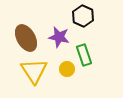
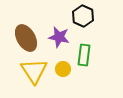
green rectangle: rotated 25 degrees clockwise
yellow circle: moved 4 px left
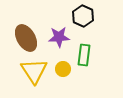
purple star: rotated 15 degrees counterclockwise
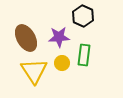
yellow circle: moved 1 px left, 6 px up
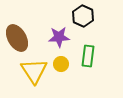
brown ellipse: moved 9 px left
green rectangle: moved 4 px right, 1 px down
yellow circle: moved 1 px left, 1 px down
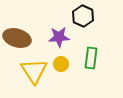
brown ellipse: rotated 44 degrees counterclockwise
green rectangle: moved 3 px right, 2 px down
